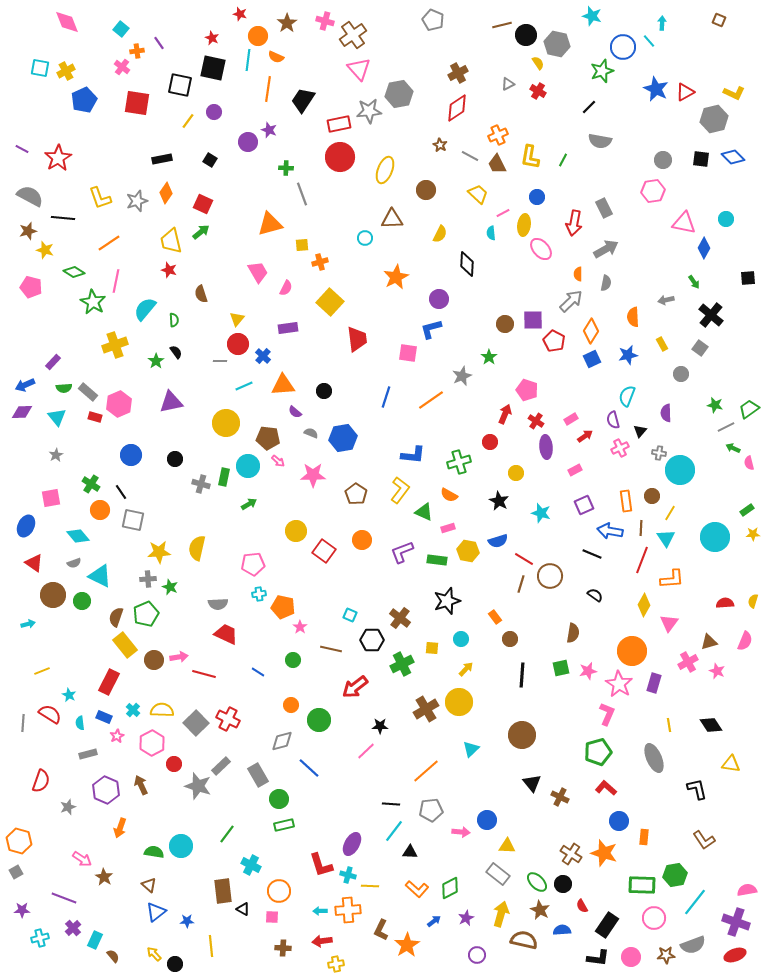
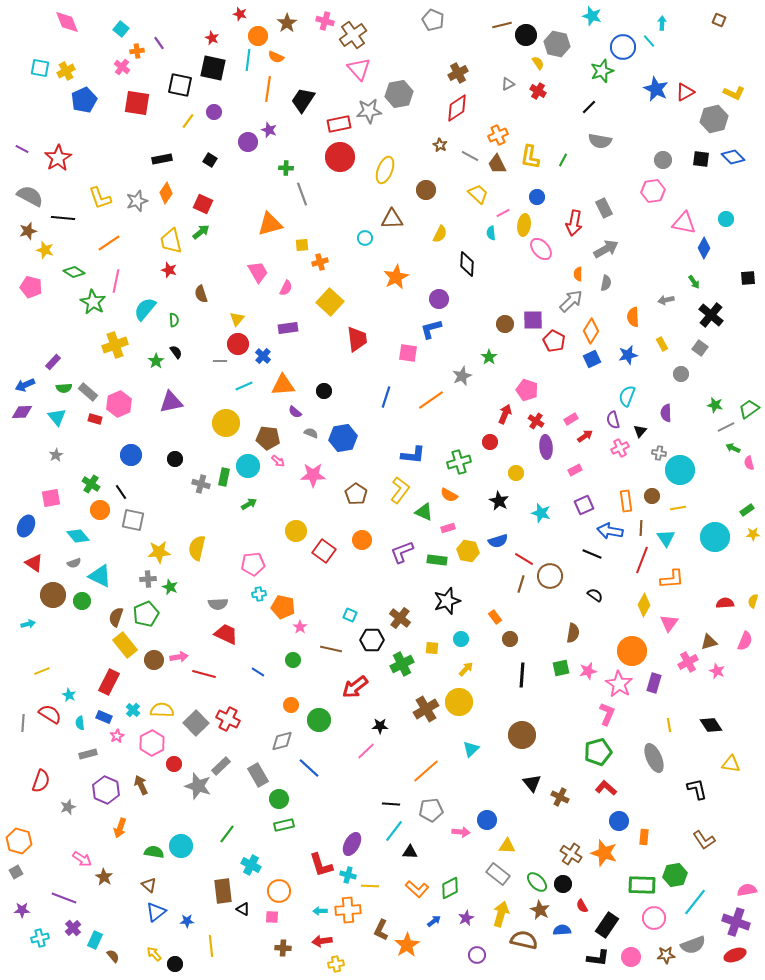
red rectangle at (95, 417): moved 2 px down
yellow line at (670, 513): moved 8 px right, 5 px up; rotated 49 degrees clockwise
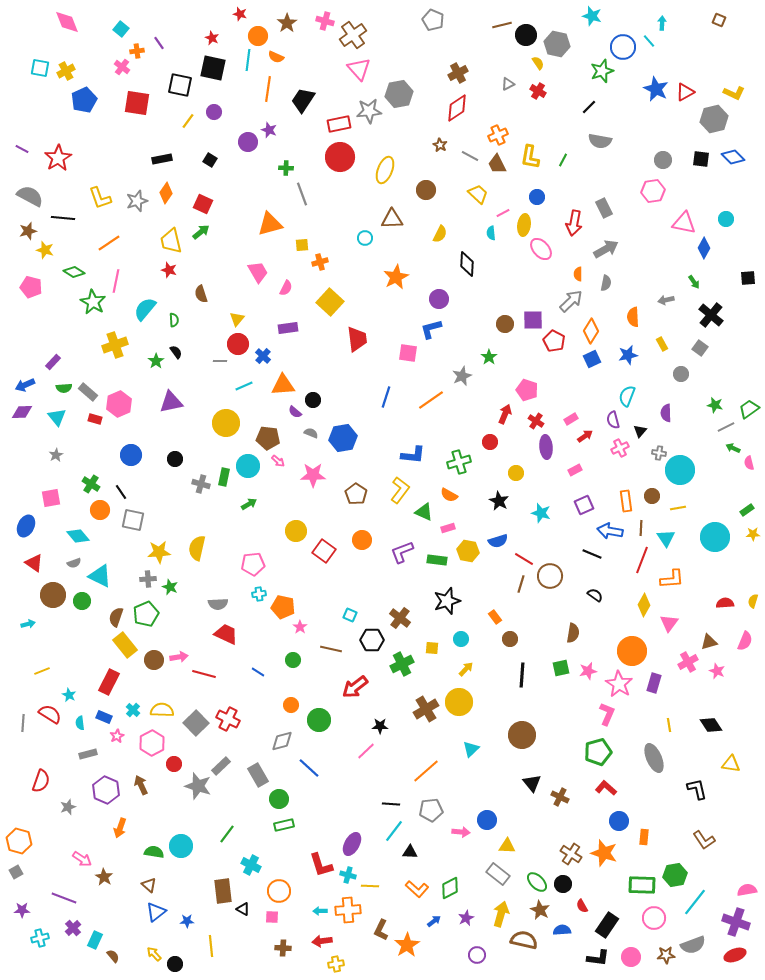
black circle at (324, 391): moved 11 px left, 9 px down
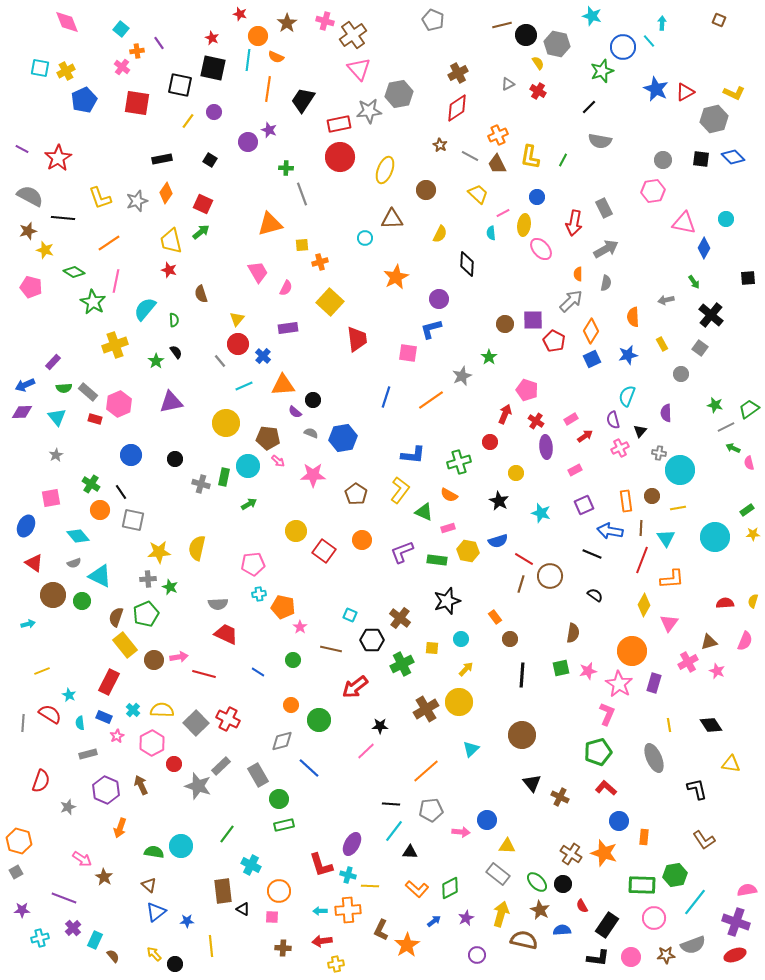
gray line at (220, 361): rotated 48 degrees clockwise
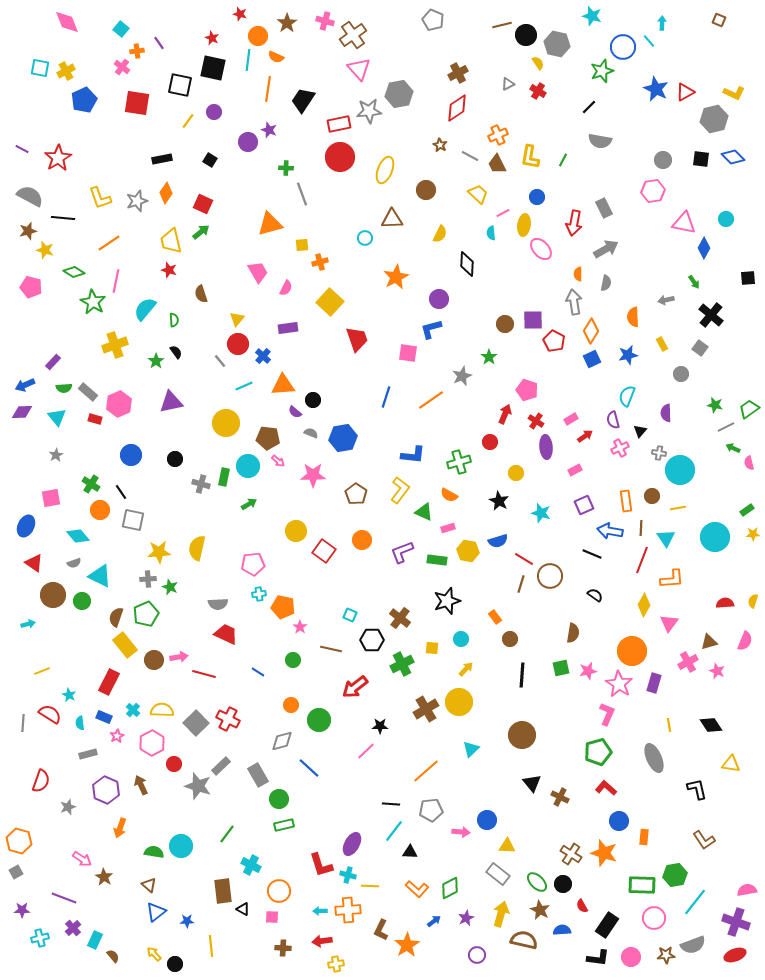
gray arrow at (571, 301): moved 3 px right, 1 px down; rotated 55 degrees counterclockwise
red trapezoid at (357, 339): rotated 12 degrees counterclockwise
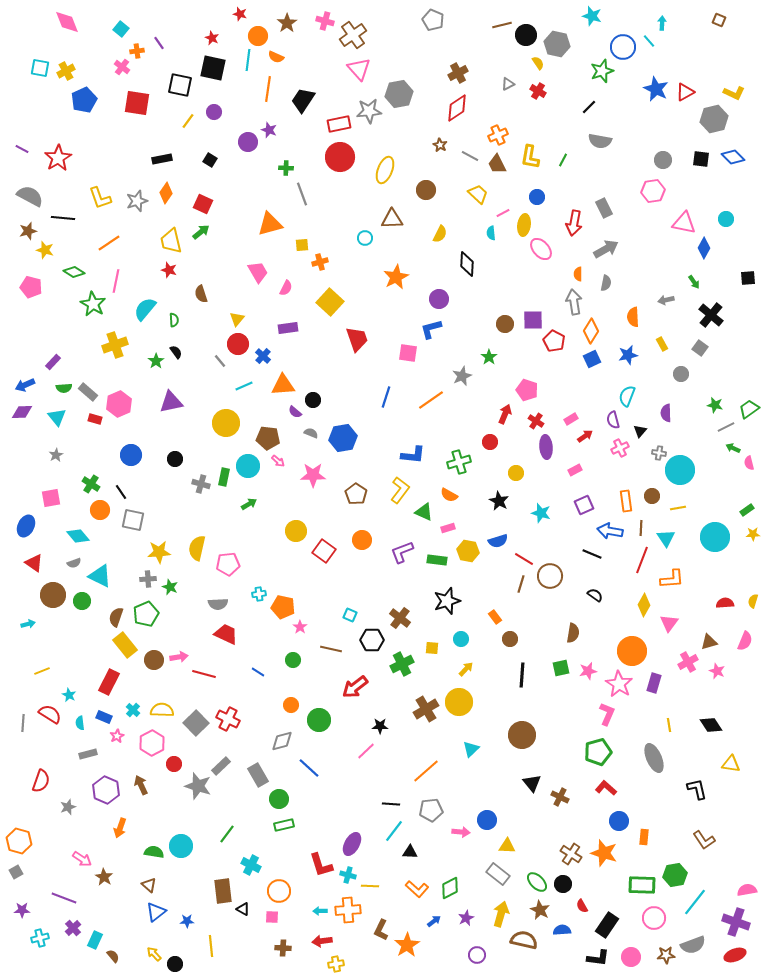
green star at (93, 302): moved 2 px down
pink pentagon at (253, 564): moved 25 px left
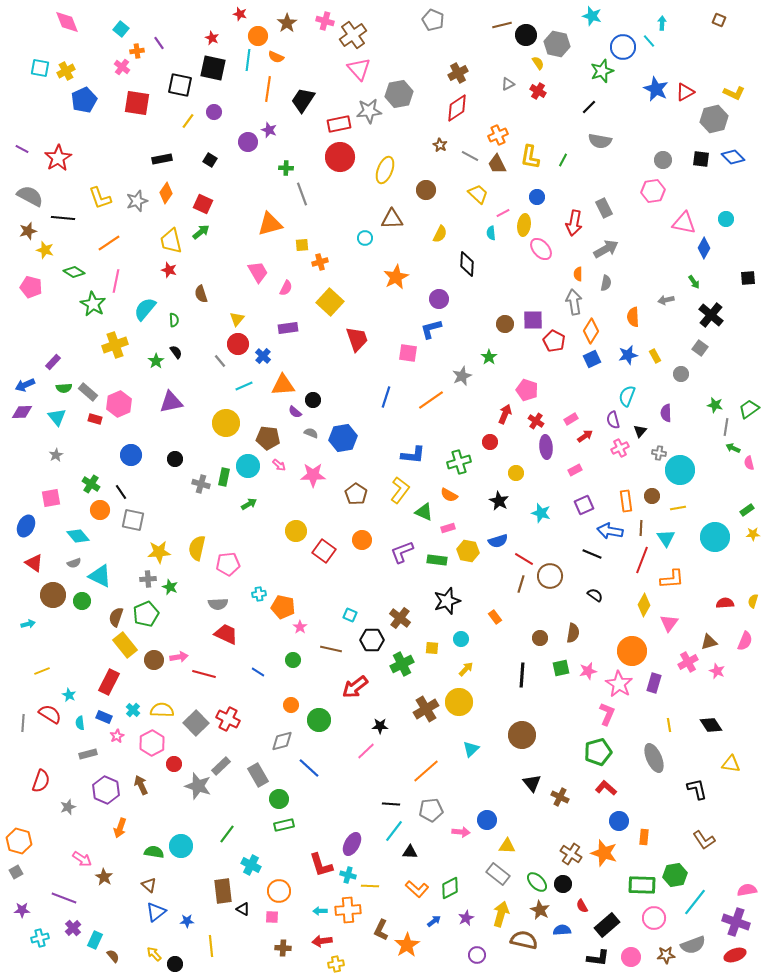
yellow rectangle at (662, 344): moved 7 px left, 12 px down
gray line at (726, 427): rotated 54 degrees counterclockwise
pink arrow at (278, 461): moved 1 px right, 4 px down
brown circle at (510, 639): moved 30 px right, 1 px up
black rectangle at (607, 925): rotated 15 degrees clockwise
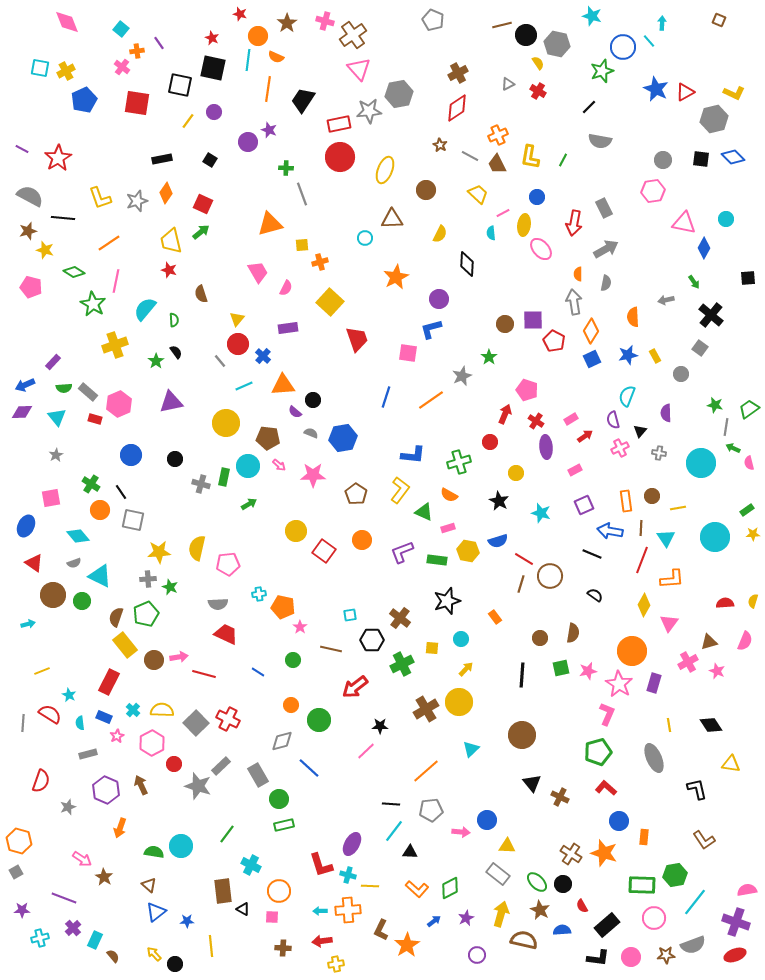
cyan circle at (680, 470): moved 21 px right, 7 px up
cyan square at (350, 615): rotated 32 degrees counterclockwise
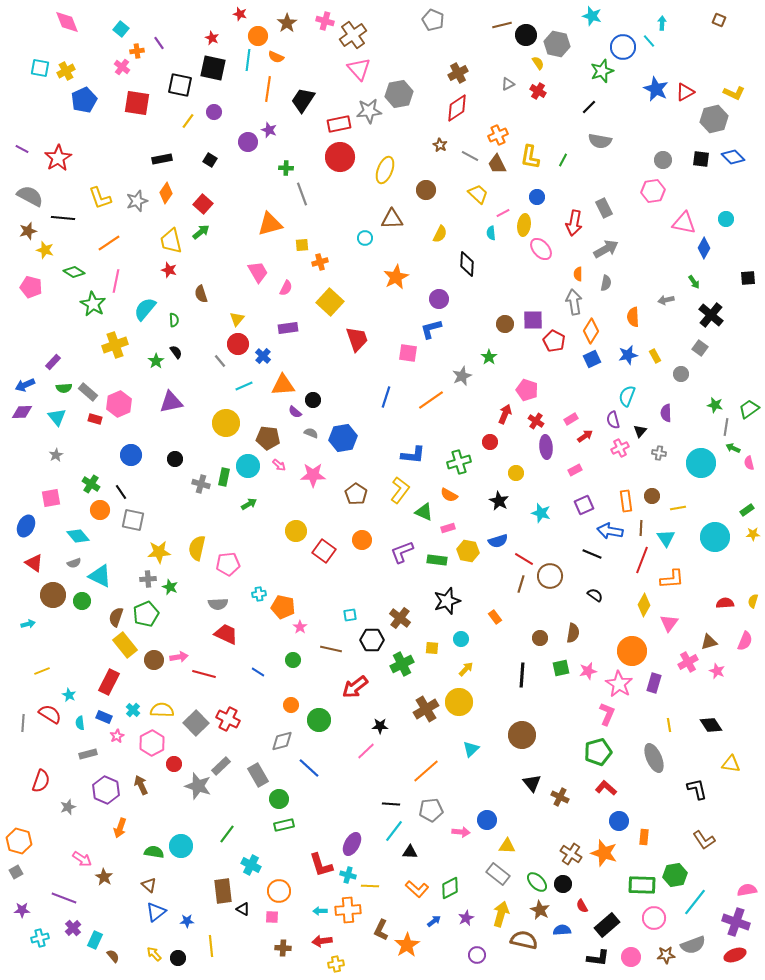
red square at (203, 204): rotated 18 degrees clockwise
black circle at (175, 964): moved 3 px right, 6 px up
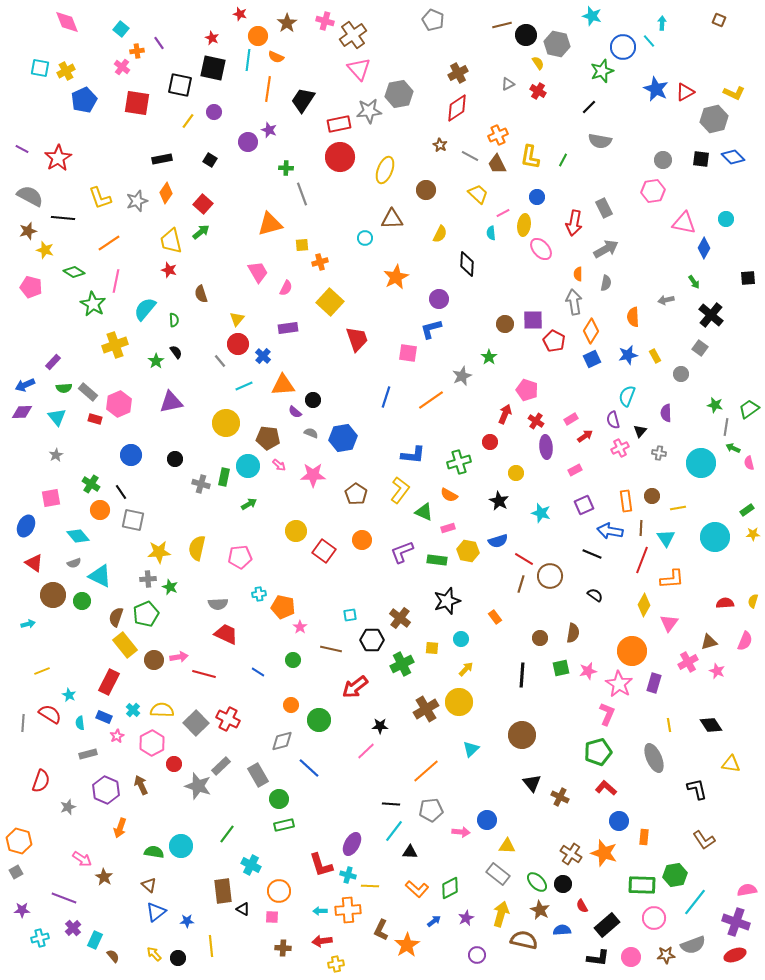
pink pentagon at (228, 564): moved 12 px right, 7 px up
